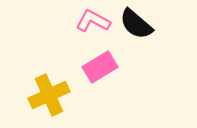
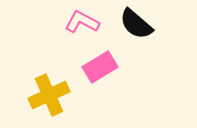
pink L-shape: moved 11 px left, 1 px down
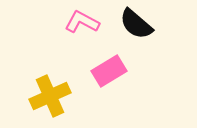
pink rectangle: moved 9 px right, 4 px down
yellow cross: moved 1 px right, 1 px down
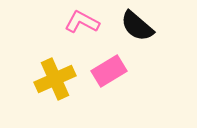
black semicircle: moved 1 px right, 2 px down
yellow cross: moved 5 px right, 17 px up
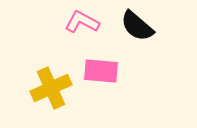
pink rectangle: moved 8 px left; rotated 36 degrees clockwise
yellow cross: moved 4 px left, 9 px down
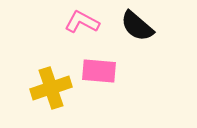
pink rectangle: moved 2 px left
yellow cross: rotated 6 degrees clockwise
